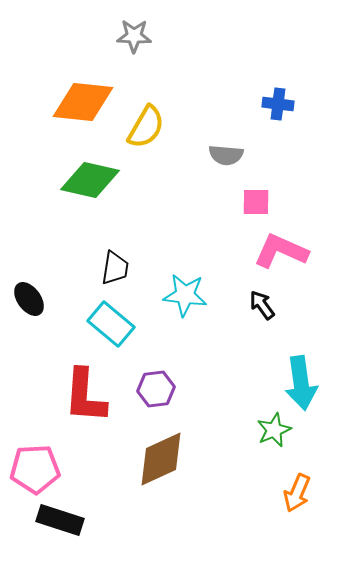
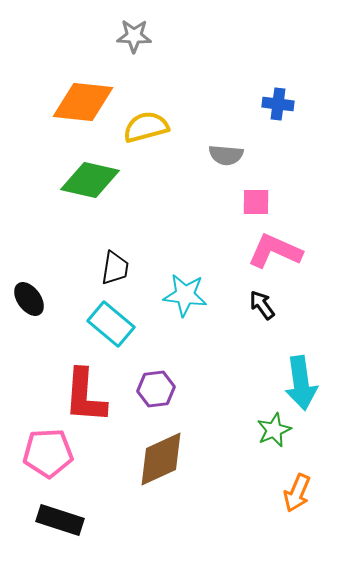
yellow semicircle: rotated 135 degrees counterclockwise
pink L-shape: moved 6 px left
pink pentagon: moved 13 px right, 16 px up
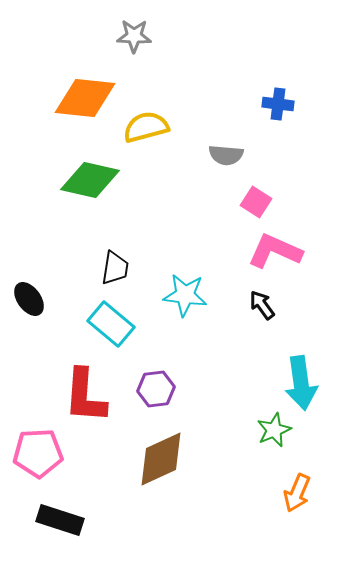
orange diamond: moved 2 px right, 4 px up
pink square: rotated 32 degrees clockwise
pink pentagon: moved 10 px left
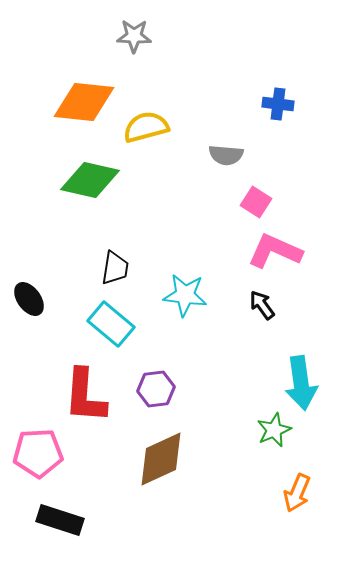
orange diamond: moved 1 px left, 4 px down
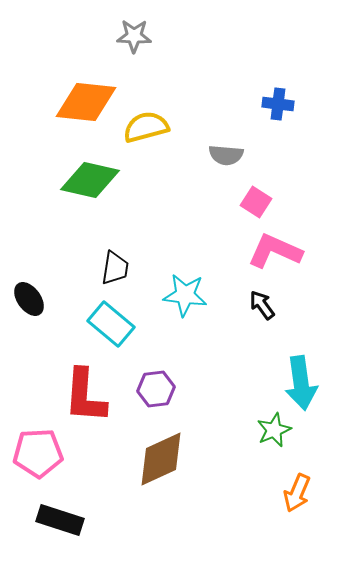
orange diamond: moved 2 px right
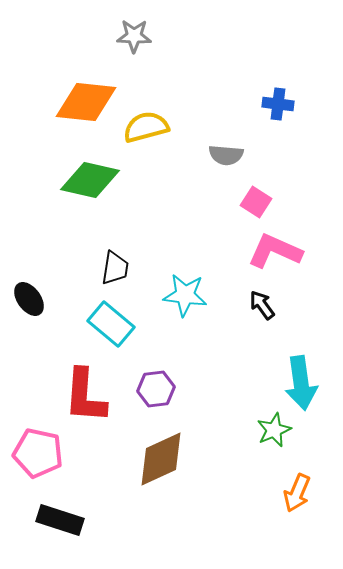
pink pentagon: rotated 15 degrees clockwise
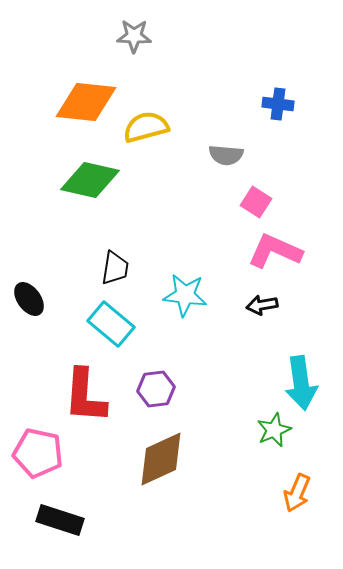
black arrow: rotated 64 degrees counterclockwise
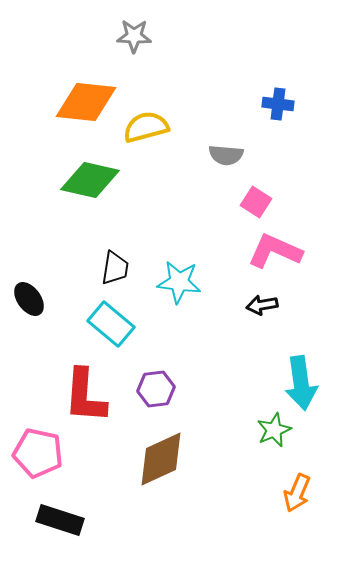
cyan star: moved 6 px left, 13 px up
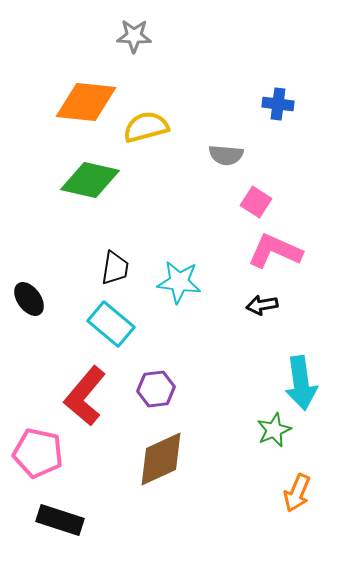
red L-shape: rotated 36 degrees clockwise
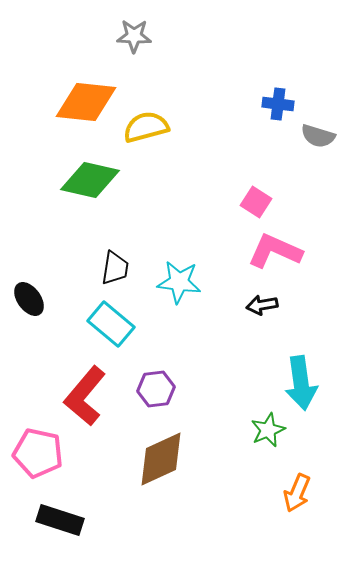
gray semicircle: moved 92 px right, 19 px up; rotated 12 degrees clockwise
green star: moved 6 px left
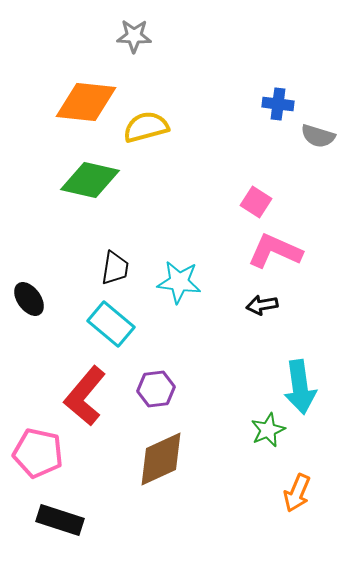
cyan arrow: moved 1 px left, 4 px down
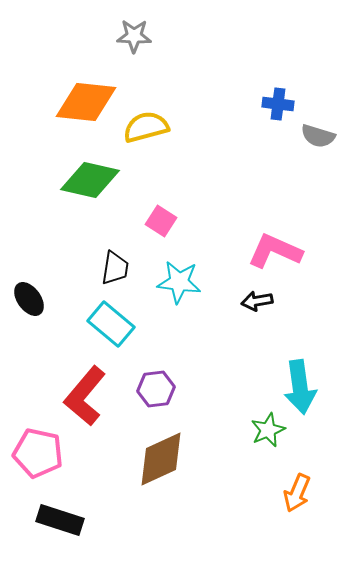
pink square: moved 95 px left, 19 px down
black arrow: moved 5 px left, 4 px up
